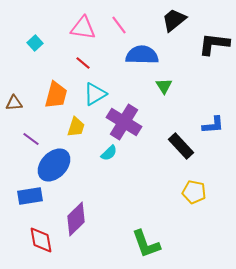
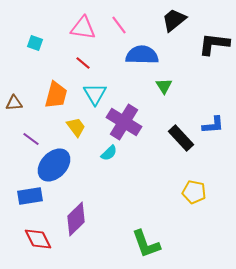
cyan square: rotated 28 degrees counterclockwise
cyan triangle: rotated 30 degrees counterclockwise
yellow trapezoid: rotated 55 degrees counterclockwise
black rectangle: moved 8 px up
red diamond: moved 3 px left, 1 px up; rotated 16 degrees counterclockwise
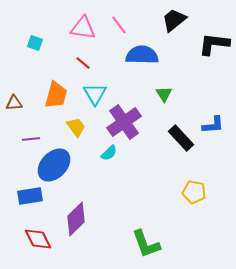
green triangle: moved 8 px down
purple cross: rotated 24 degrees clockwise
purple line: rotated 42 degrees counterclockwise
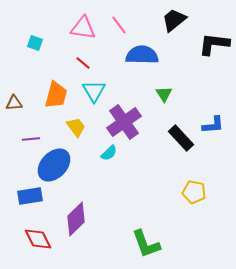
cyan triangle: moved 1 px left, 3 px up
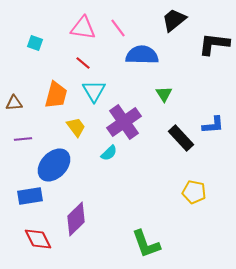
pink line: moved 1 px left, 3 px down
purple line: moved 8 px left
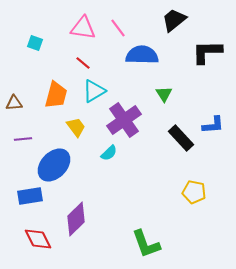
black L-shape: moved 7 px left, 8 px down; rotated 8 degrees counterclockwise
cyan triangle: rotated 30 degrees clockwise
purple cross: moved 2 px up
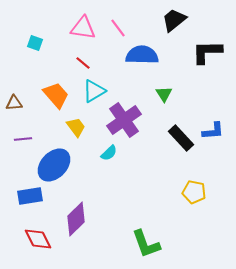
orange trapezoid: rotated 56 degrees counterclockwise
blue L-shape: moved 6 px down
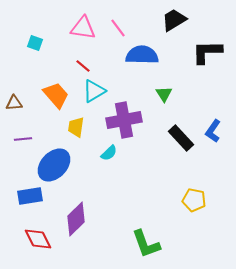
black trapezoid: rotated 8 degrees clockwise
red line: moved 3 px down
purple cross: rotated 24 degrees clockwise
yellow trapezoid: rotated 135 degrees counterclockwise
blue L-shape: rotated 130 degrees clockwise
yellow pentagon: moved 8 px down
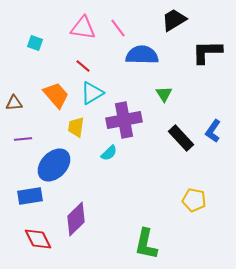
cyan triangle: moved 2 px left, 2 px down
green L-shape: rotated 32 degrees clockwise
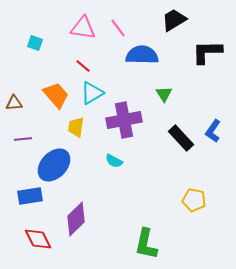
cyan semicircle: moved 5 px right, 8 px down; rotated 72 degrees clockwise
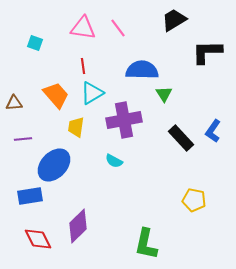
blue semicircle: moved 15 px down
red line: rotated 42 degrees clockwise
purple diamond: moved 2 px right, 7 px down
